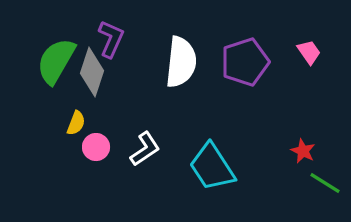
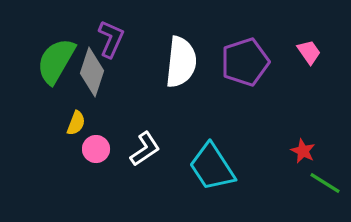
pink circle: moved 2 px down
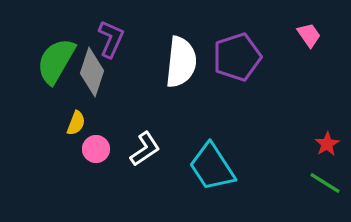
pink trapezoid: moved 17 px up
purple pentagon: moved 8 px left, 5 px up
red star: moved 24 px right, 7 px up; rotated 15 degrees clockwise
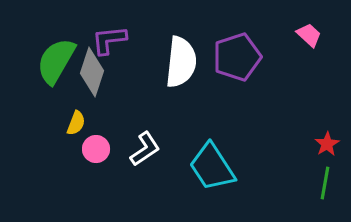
pink trapezoid: rotated 12 degrees counterclockwise
purple L-shape: moved 2 px left, 1 px down; rotated 120 degrees counterclockwise
green line: rotated 68 degrees clockwise
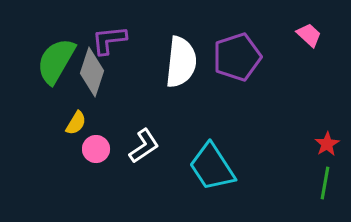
yellow semicircle: rotated 10 degrees clockwise
white L-shape: moved 1 px left, 3 px up
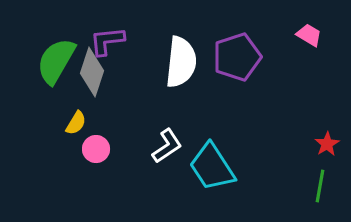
pink trapezoid: rotated 12 degrees counterclockwise
purple L-shape: moved 2 px left, 1 px down
white L-shape: moved 23 px right
green line: moved 5 px left, 3 px down
